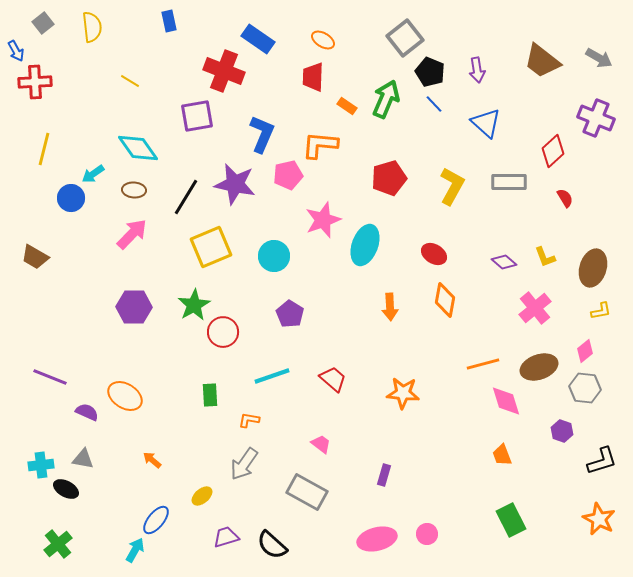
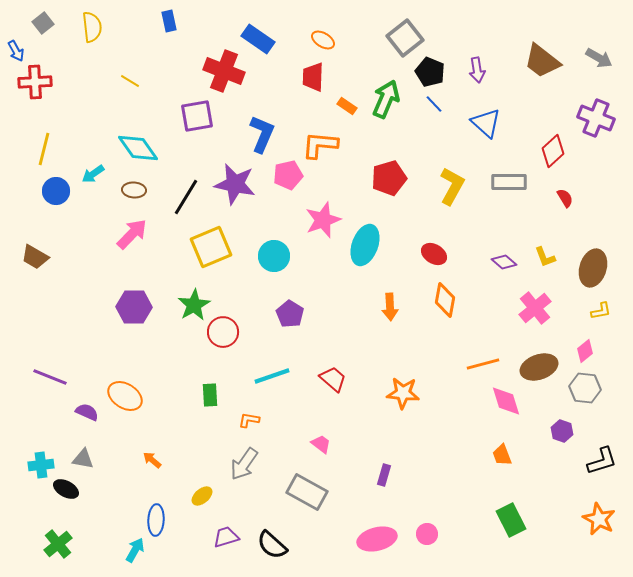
blue circle at (71, 198): moved 15 px left, 7 px up
blue ellipse at (156, 520): rotated 36 degrees counterclockwise
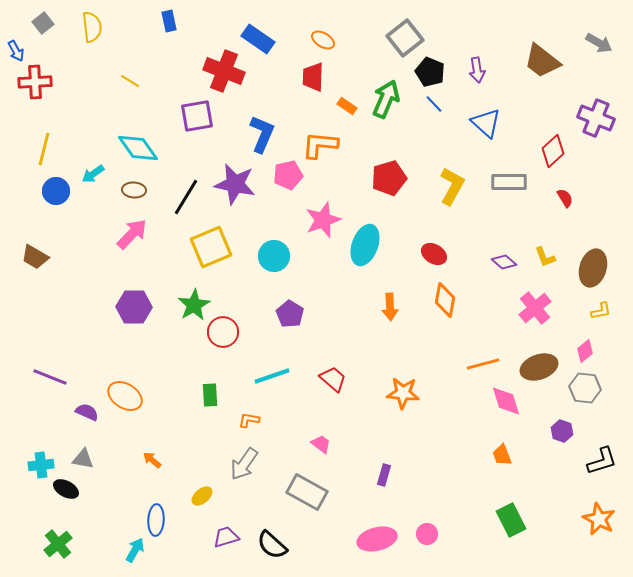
gray arrow at (599, 58): moved 15 px up
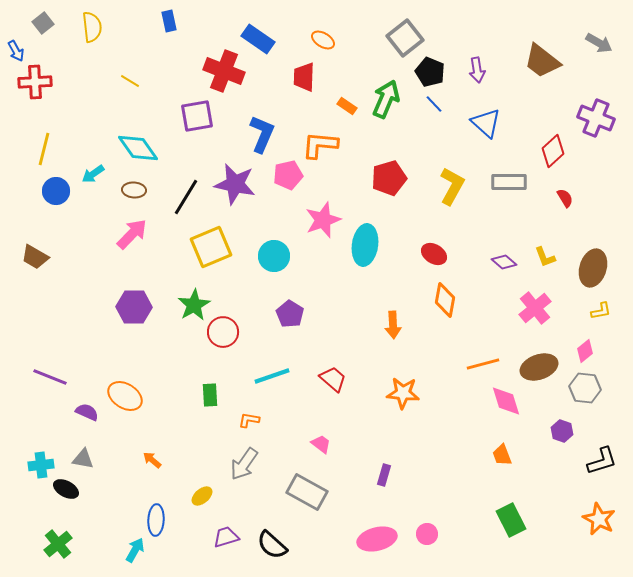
red trapezoid at (313, 77): moved 9 px left
cyan ellipse at (365, 245): rotated 12 degrees counterclockwise
orange arrow at (390, 307): moved 3 px right, 18 px down
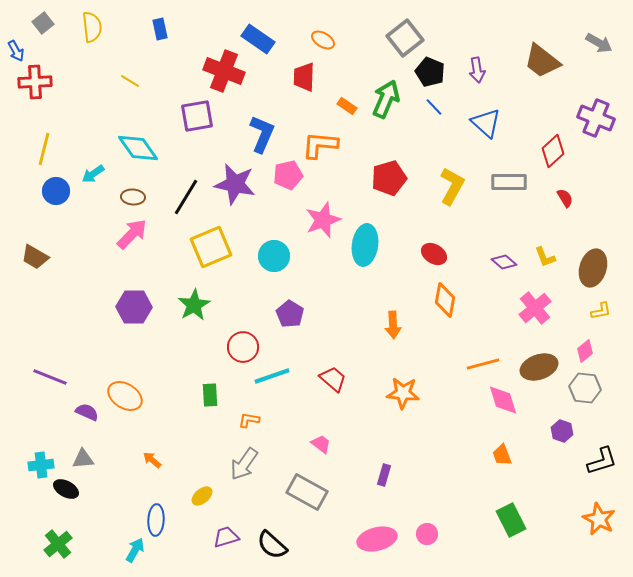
blue rectangle at (169, 21): moved 9 px left, 8 px down
blue line at (434, 104): moved 3 px down
brown ellipse at (134, 190): moved 1 px left, 7 px down
red circle at (223, 332): moved 20 px right, 15 px down
pink diamond at (506, 401): moved 3 px left, 1 px up
gray triangle at (83, 459): rotated 15 degrees counterclockwise
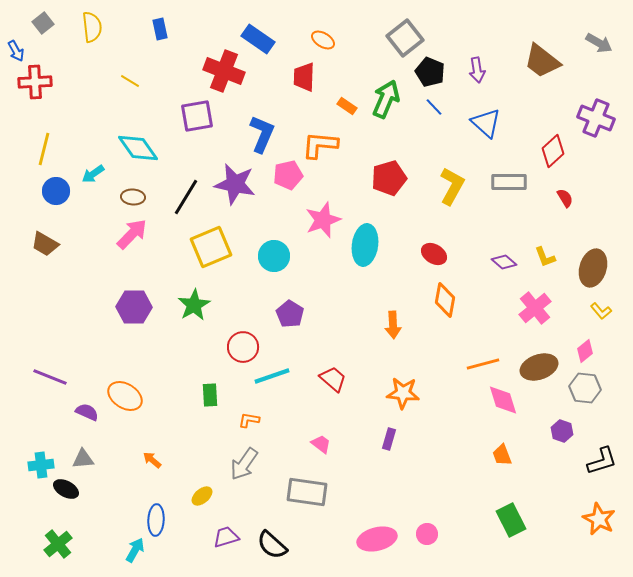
brown trapezoid at (35, 257): moved 10 px right, 13 px up
yellow L-shape at (601, 311): rotated 60 degrees clockwise
purple rectangle at (384, 475): moved 5 px right, 36 px up
gray rectangle at (307, 492): rotated 21 degrees counterclockwise
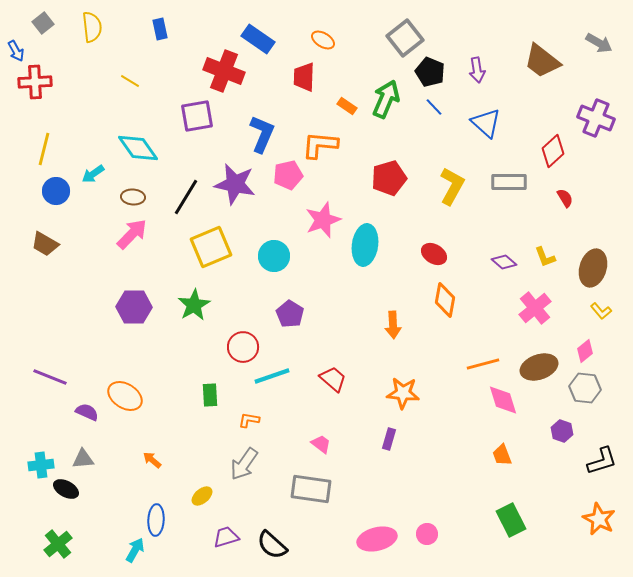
gray rectangle at (307, 492): moved 4 px right, 3 px up
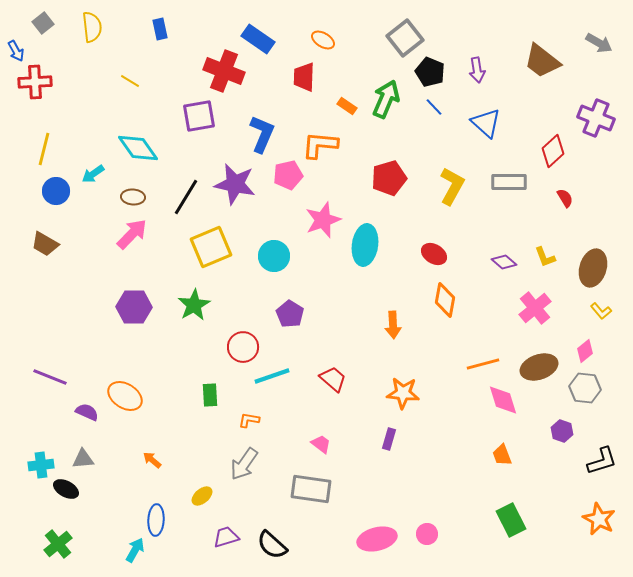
purple square at (197, 116): moved 2 px right
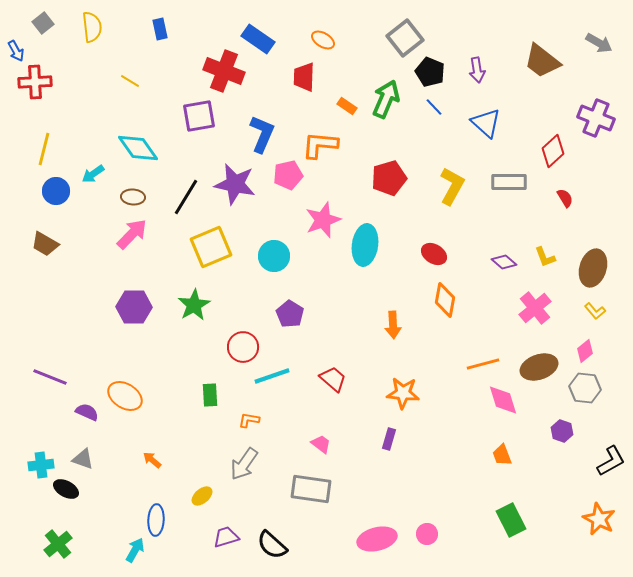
yellow L-shape at (601, 311): moved 6 px left
gray triangle at (83, 459): rotated 25 degrees clockwise
black L-shape at (602, 461): moved 9 px right; rotated 12 degrees counterclockwise
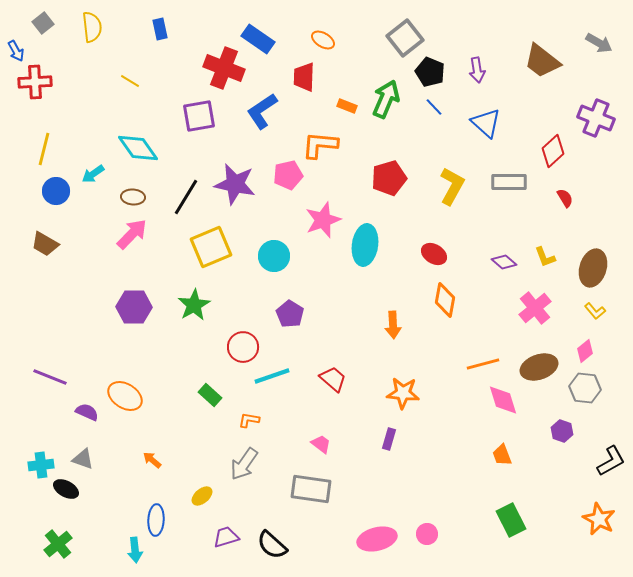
red cross at (224, 71): moved 3 px up
orange rectangle at (347, 106): rotated 12 degrees counterclockwise
blue L-shape at (262, 134): moved 23 px up; rotated 147 degrees counterclockwise
green rectangle at (210, 395): rotated 45 degrees counterclockwise
cyan arrow at (135, 550): rotated 145 degrees clockwise
